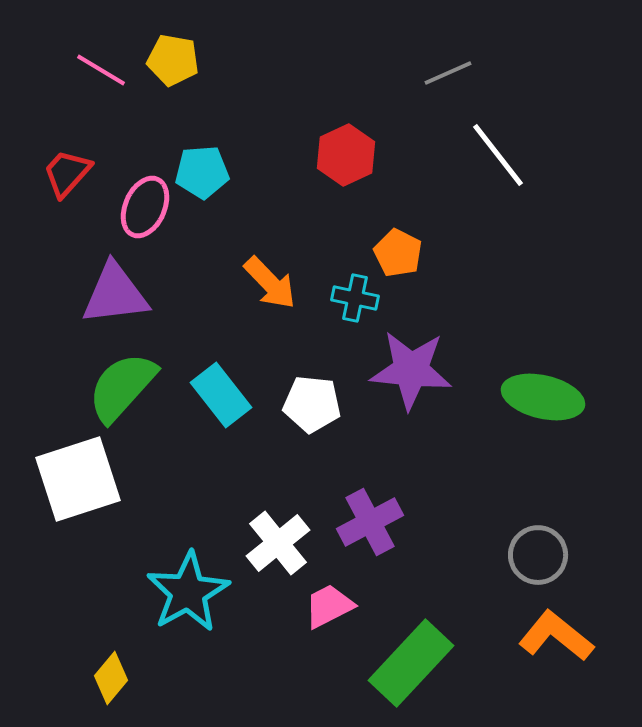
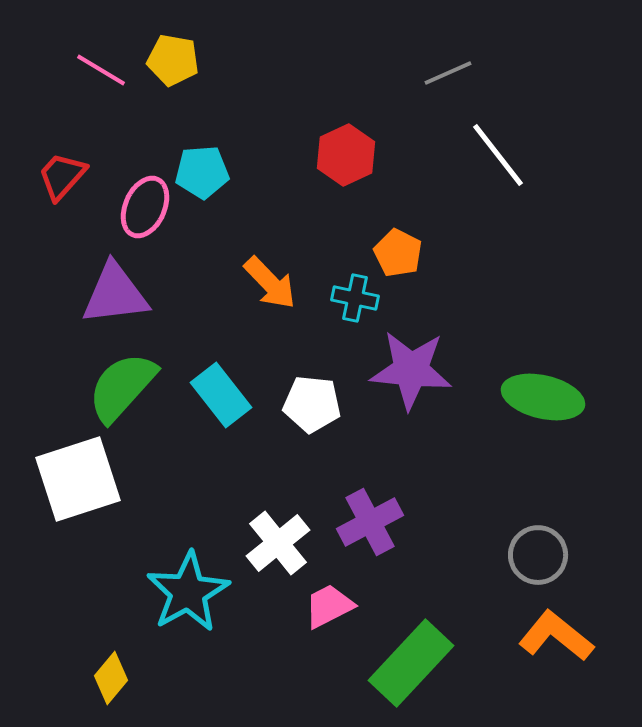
red trapezoid: moved 5 px left, 3 px down
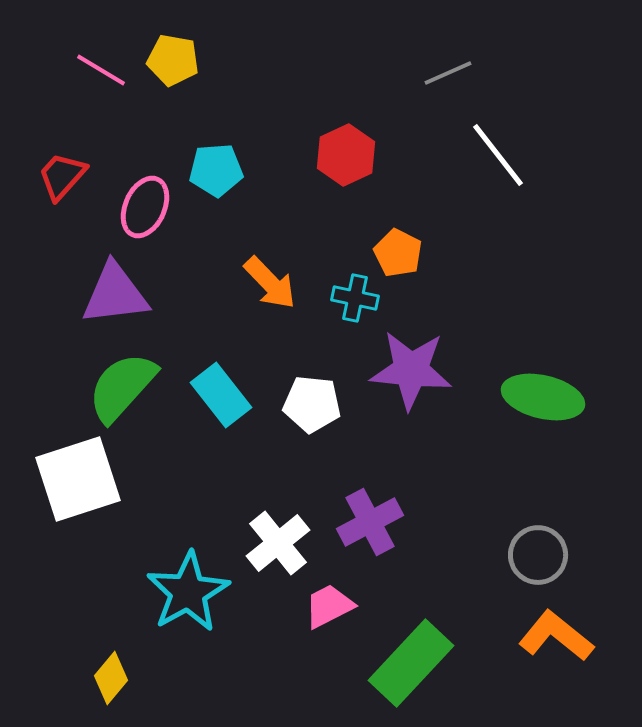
cyan pentagon: moved 14 px right, 2 px up
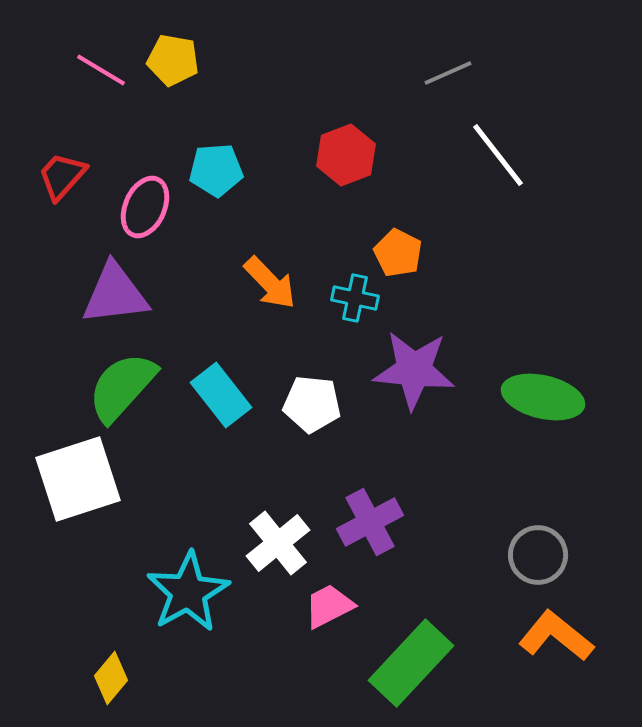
red hexagon: rotated 4 degrees clockwise
purple star: moved 3 px right
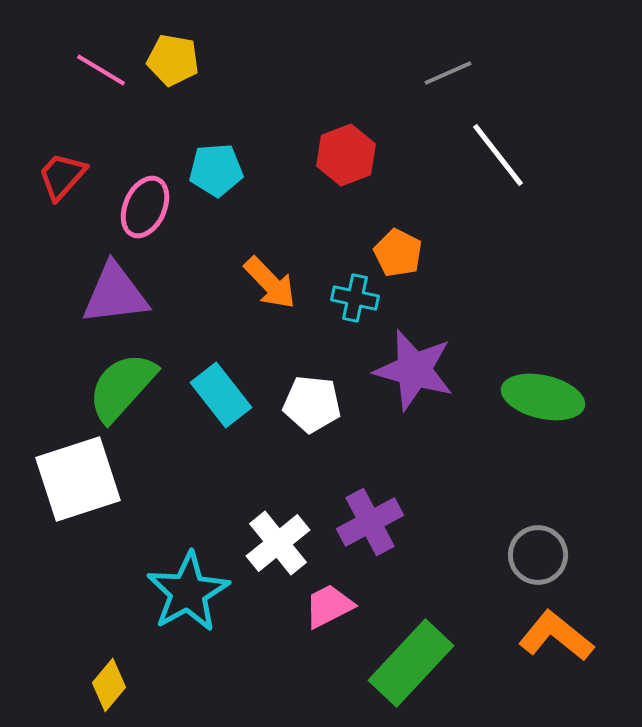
purple star: rotated 10 degrees clockwise
yellow diamond: moved 2 px left, 7 px down
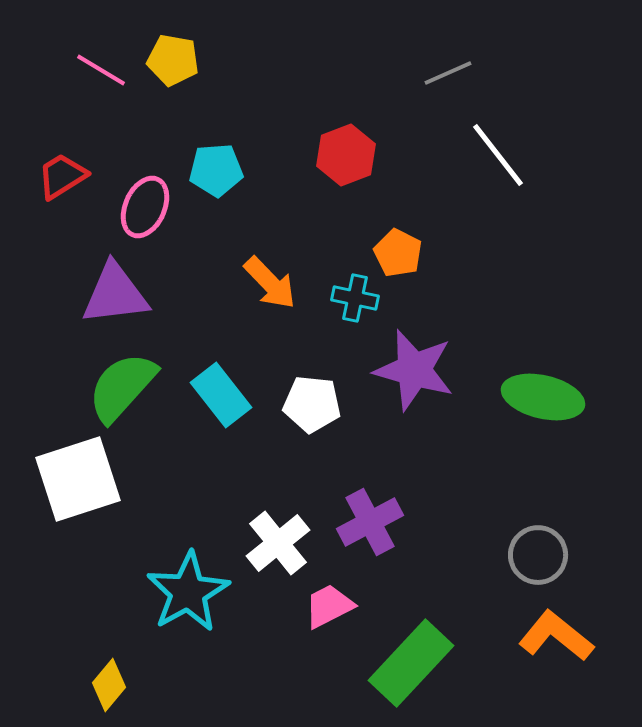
red trapezoid: rotated 16 degrees clockwise
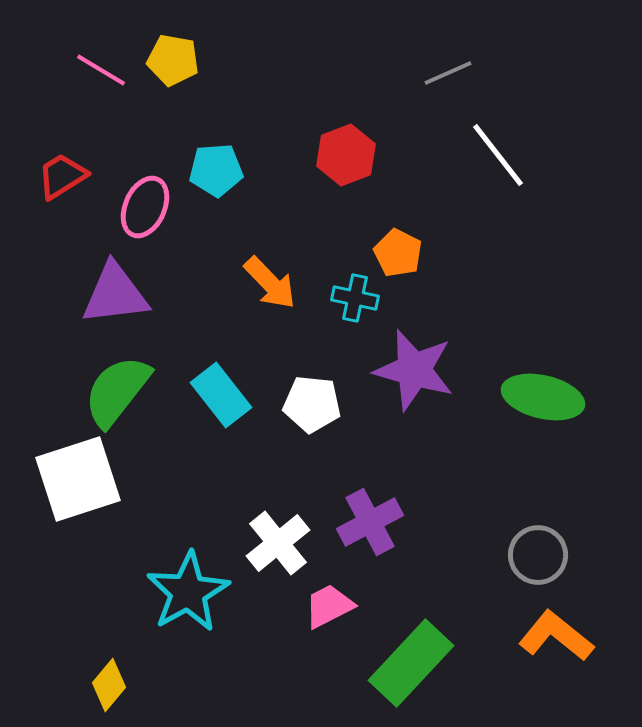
green semicircle: moved 5 px left, 4 px down; rotated 4 degrees counterclockwise
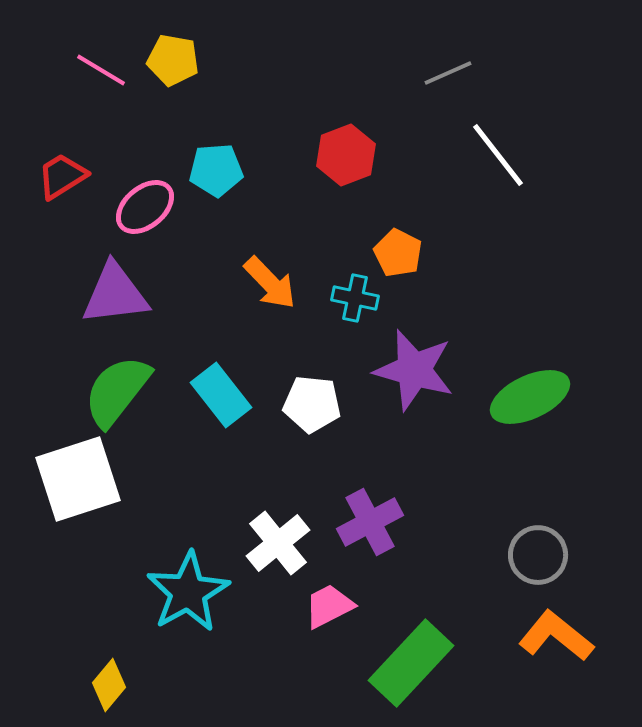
pink ellipse: rotated 26 degrees clockwise
green ellipse: moved 13 px left; rotated 38 degrees counterclockwise
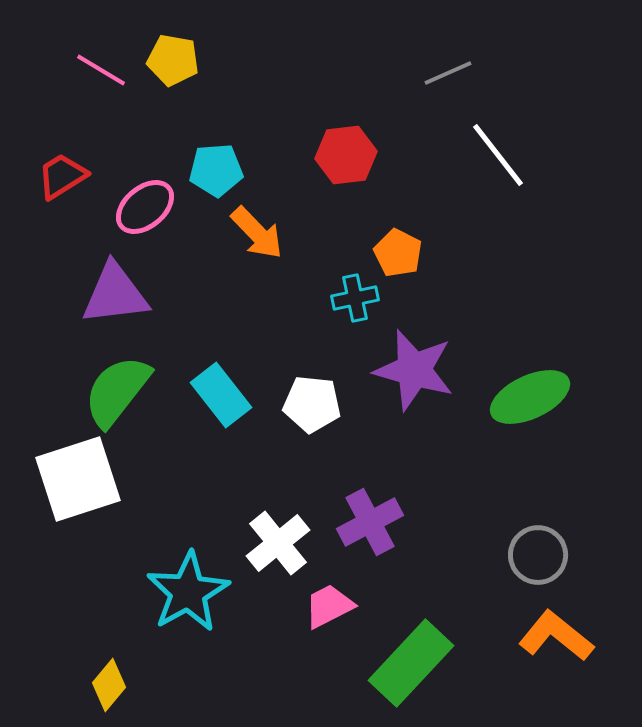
red hexagon: rotated 14 degrees clockwise
orange arrow: moved 13 px left, 50 px up
cyan cross: rotated 24 degrees counterclockwise
